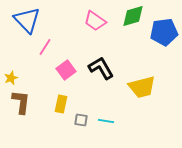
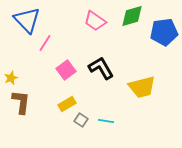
green diamond: moved 1 px left
pink line: moved 4 px up
yellow rectangle: moved 6 px right; rotated 48 degrees clockwise
gray square: rotated 24 degrees clockwise
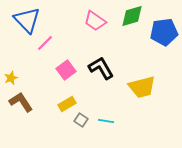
pink line: rotated 12 degrees clockwise
brown L-shape: rotated 40 degrees counterclockwise
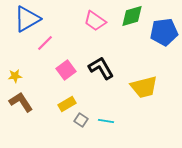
blue triangle: moved 1 px up; rotated 44 degrees clockwise
yellow star: moved 4 px right, 2 px up; rotated 16 degrees clockwise
yellow trapezoid: moved 2 px right
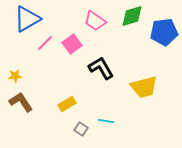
pink square: moved 6 px right, 26 px up
gray square: moved 9 px down
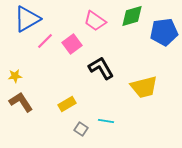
pink line: moved 2 px up
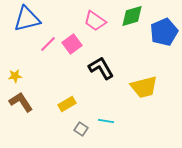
blue triangle: rotated 16 degrees clockwise
blue pentagon: rotated 16 degrees counterclockwise
pink line: moved 3 px right, 3 px down
